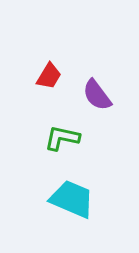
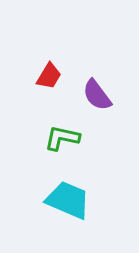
cyan trapezoid: moved 4 px left, 1 px down
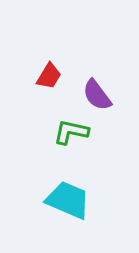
green L-shape: moved 9 px right, 6 px up
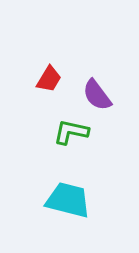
red trapezoid: moved 3 px down
cyan trapezoid: rotated 9 degrees counterclockwise
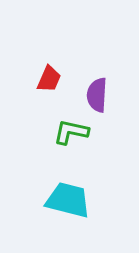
red trapezoid: rotated 8 degrees counterclockwise
purple semicircle: rotated 40 degrees clockwise
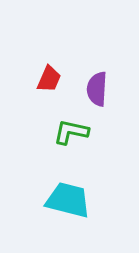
purple semicircle: moved 6 px up
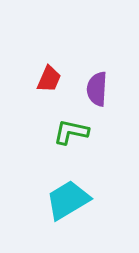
cyan trapezoid: rotated 45 degrees counterclockwise
